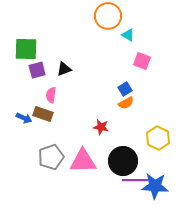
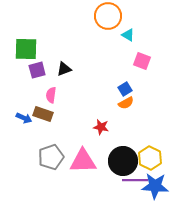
yellow hexagon: moved 8 px left, 20 px down
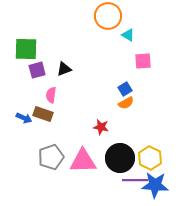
pink square: moved 1 px right; rotated 24 degrees counterclockwise
black circle: moved 3 px left, 3 px up
blue star: moved 1 px up
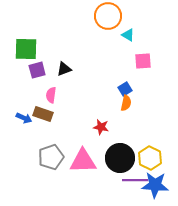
orange semicircle: rotated 49 degrees counterclockwise
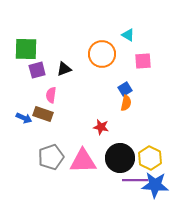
orange circle: moved 6 px left, 38 px down
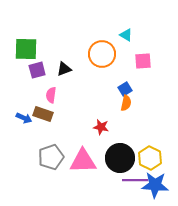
cyan triangle: moved 2 px left
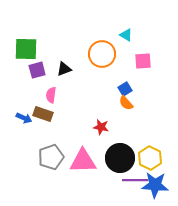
orange semicircle: rotated 126 degrees clockwise
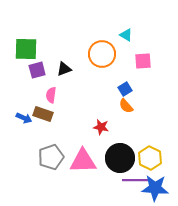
orange semicircle: moved 3 px down
blue star: moved 3 px down
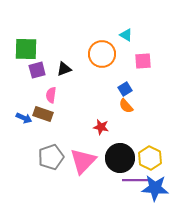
pink triangle: rotated 44 degrees counterclockwise
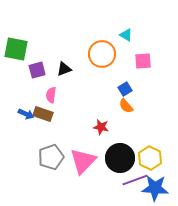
green square: moved 10 px left; rotated 10 degrees clockwise
blue arrow: moved 2 px right, 4 px up
purple line: rotated 20 degrees counterclockwise
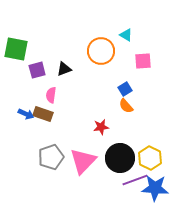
orange circle: moved 1 px left, 3 px up
red star: rotated 21 degrees counterclockwise
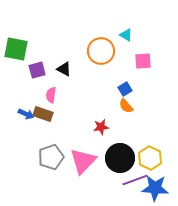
black triangle: rotated 49 degrees clockwise
